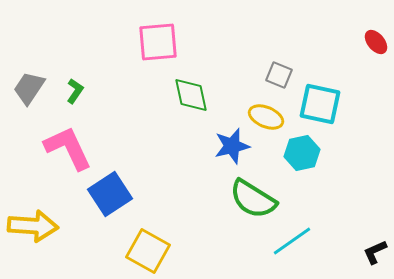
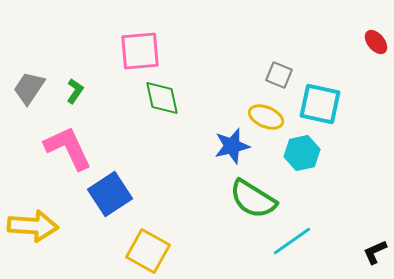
pink square: moved 18 px left, 9 px down
green diamond: moved 29 px left, 3 px down
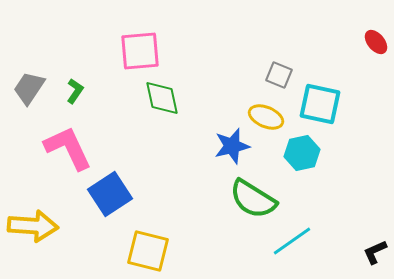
yellow square: rotated 15 degrees counterclockwise
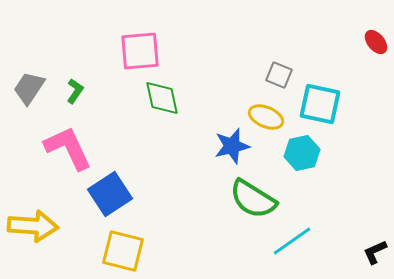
yellow square: moved 25 px left
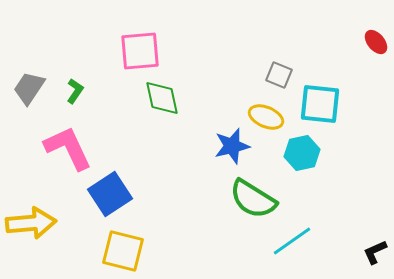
cyan square: rotated 6 degrees counterclockwise
yellow arrow: moved 2 px left, 3 px up; rotated 9 degrees counterclockwise
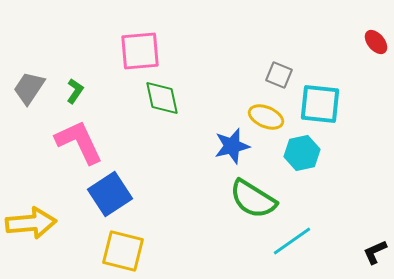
pink L-shape: moved 11 px right, 6 px up
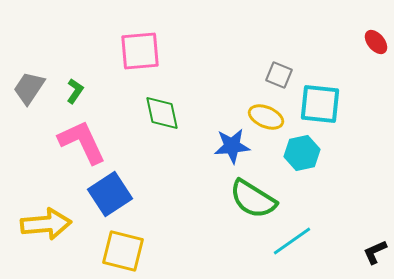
green diamond: moved 15 px down
pink L-shape: moved 3 px right
blue star: rotated 9 degrees clockwise
yellow arrow: moved 15 px right, 1 px down
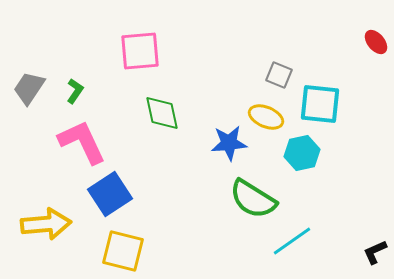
blue star: moved 3 px left, 3 px up
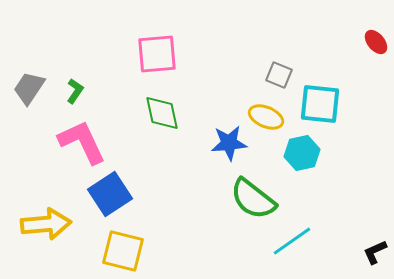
pink square: moved 17 px right, 3 px down
green semicircle: rotated 6 degrees clockwise
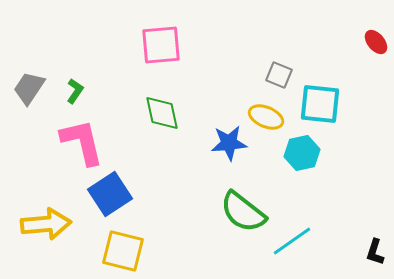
pink square: moved 4 px right, 9 px up
pink L-shape: rotated 12 degrees clockwise
green semicircle: moved 10 px left, 13 px down
black L-shape: rotated 48 degrees counterclockwise
